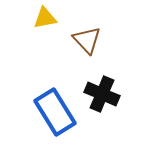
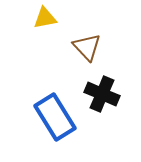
brown triangle: moved 7 px down
blue rectangle: moved 5 px down
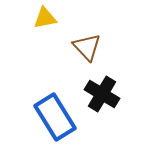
black cross: rotated 8 degrees clockwise
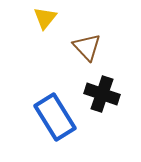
yellow triangle: rotated 40 degrees counterclockwise
black cross: rotated 12 degrees counterclockwise
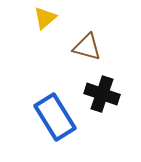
yellow triangle: rotated 10 degrees clockwise
brown triangle: rotated 32 degrees counterclockwise
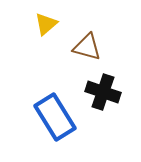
yellow triangle: moved 1 px right, 6 px down
black cross: moved 1 px right, 2 px up
